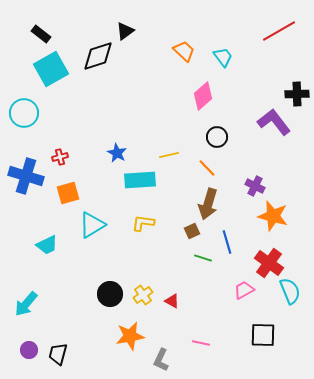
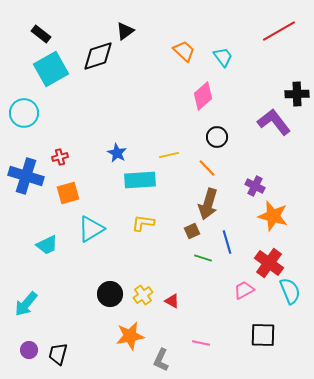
cyan triangle at (92, 225): moved 1 px left, 4 px down
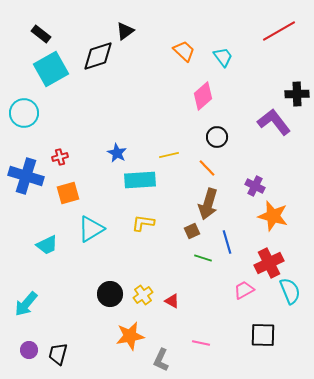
red cross at (269, 263): rotated 28 degrees clockwise
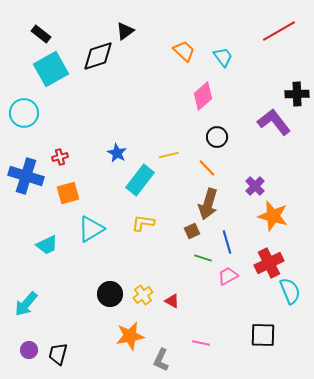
cyan rectangle at (140, 180): rotated 48 degrees counterclockwise
purple cross at (255, 186): rotated 18 degrees clockwise
pink trapezoid at (244, 290): moved 16 px left, 14 px up
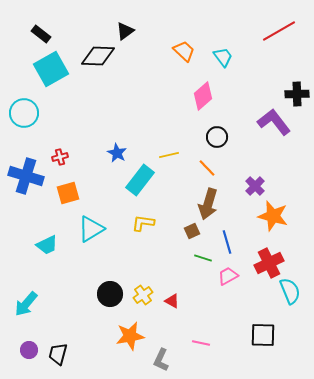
black diamond at (98, 56): rotated 20 degrees clockwise
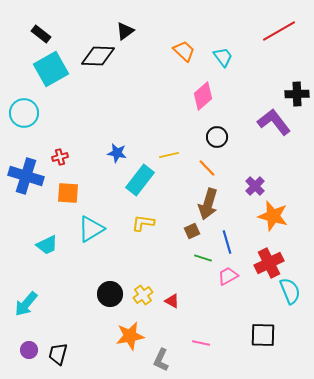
blue star at (117, 153): rotated 18 degrees counterclockwise
orange square at (68, 193): rotated 20 degrees clockwise
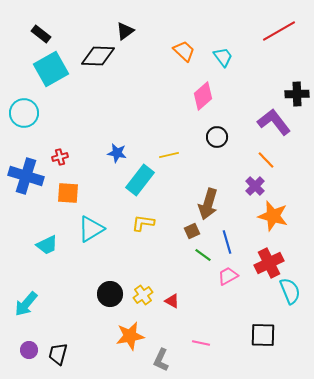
orange line at (207, 168): moved 59 px right, 8 px up
green line at (203, 258): moved 3 px up; rotated 18 degrees clockwise
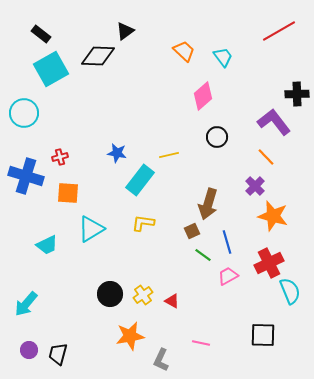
orange line at (266, 160): moved 3 px up
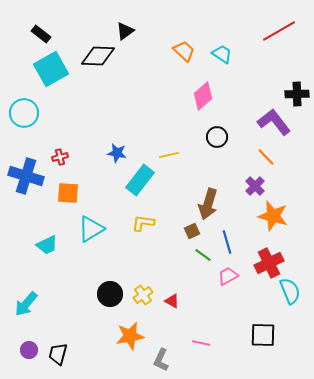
cyan trapezoid at (223, 57): moved 1 px left, 3 px up; rotated 20 degrees counterclockwise
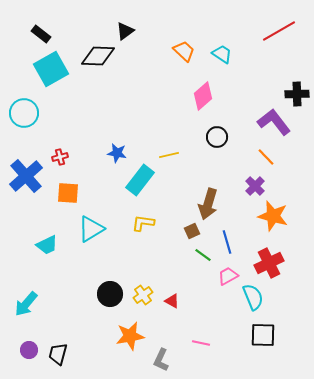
blue cross at (26, 176): rotated 32 degrees clockwise
cyan semicircle at (290, 291): moved 37 px left, 6 px down
